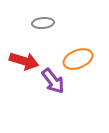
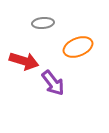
orange ellipse: moved 12 px up
purple arrow: moved 2 px down
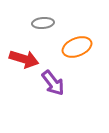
orange ellipse: moved 1 px left
red arrow: moved 2 px up
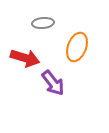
orange ellipse: rotated 48 degrees counterclockwise
red arrow: moved 1 px right, 1 px up
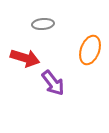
gray ellipse: moved 1 px down
orange ellipse: moved 13 px right, 3 px down
